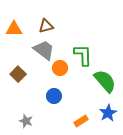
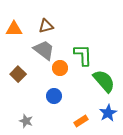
green semicircle: moved 1 px left
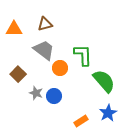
brown triangle: moved 1 px left, 2 px up
gray star: moved 10 px right, 28 px up
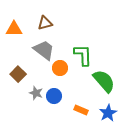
brown triangle: moved 1 px up
orange rectangle: moved 11 px up; rotated 56 degrees clockwise
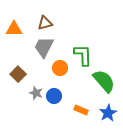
gray trapezoid: moved 3 px up; rotated 100 degrees counterclockwise
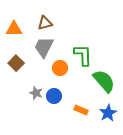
brown square: moved 2 px left, 11 px up
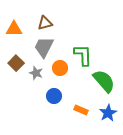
gray star: moved 20 px up
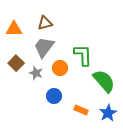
gray trapezoid: rotated 10 degrees clockwise
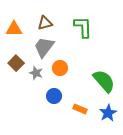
green L-shape: moved 28 px up
orange rectangle: moved 1 px left, 1 px up
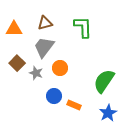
brown square: moved 1 px right
green semicircle: rotated 105 degrees counterclockwise
orange rectangle: moved 6 px left, 4 px up
